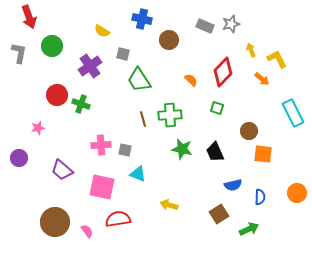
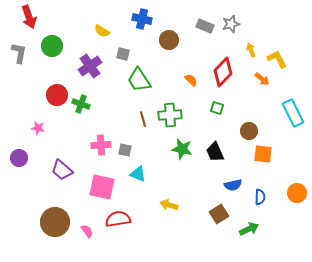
pink star at (38, 128): rotated 24 degrees clockwise
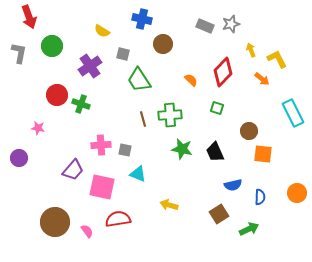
brown circle at (169, 40): moved 6 px left, 4 px down
purple trapezoid at (62, 170): moved 11 px right; rotated 90 degrees counterclockwise
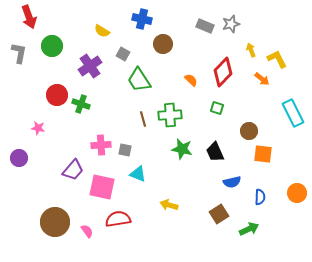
gray square at (123, 54): rotated 16 degrees clockwise
blue semicircle at (233, 185): moved 1 px left, 3 px up
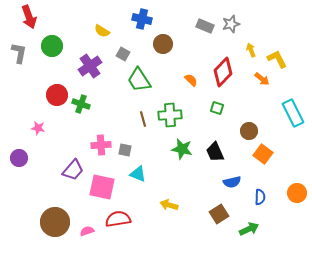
orange square at (263, 154): rotated 30 degrees clockwise
pink semicircle at (87, 231): rotated 72 degrees counterclockwise
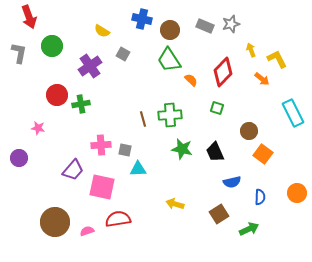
brown circle at (163, 44): moved 7 px right, 14 px up
green trapezoid at (139, 80): moved 30 px right, 20 px up
green cross at (81, 104): rotated 30 degrees counterclockwise
cyan triangle at (138, 174): moved 5 px up; rotated 24 degrees counterclockwise
yellow arrow at (169, 205): moved 6 px right, 1 px up
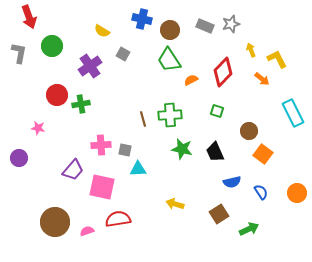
orange semicircle at (191, 80): rotated 72 degrees counterclockwise
green square at (217, 108): moved 3 px down
blue semicircle at (260, 197): moved 1 px right, 5 px up; rotated 35 degrees counterclockwise
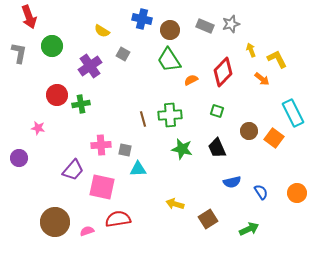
black trapezoid at (215, 152): moved 2 px right, 4 px up
orange square at (263, 154): moved 11 px right, 16 px up
brown square at (219, 214): moved 11 px left, 5 px down
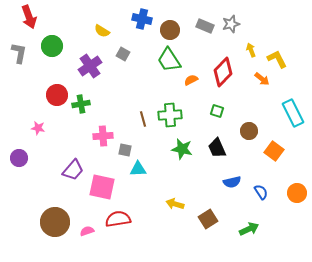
orange square at (274, 138): moved 13 px down
pink cross at (101, 145): moved 2 px right, 9 px up
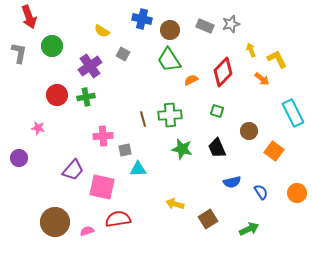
green cross at (81, 104): moved 5 px right, 7 px up
gray square at (125, 150): rotated 24 degrees counterclockwise
